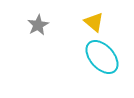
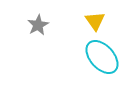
yellow triangle: moved 1 px right, 1 px up; rotated 15 degrees clockwise
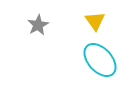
cyan ellipse: moved 2 px left, 3 px down
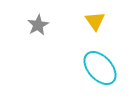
cyan ellipse: moved 8 px down
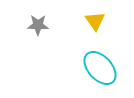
gray star: rotated 30 degrees clockwise
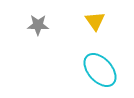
cyan ellipse: moved 2 px down
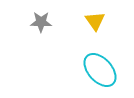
gray star: moved 3 px right, 3 px up
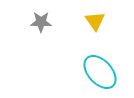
cyan ellipse: moved 2 px down
